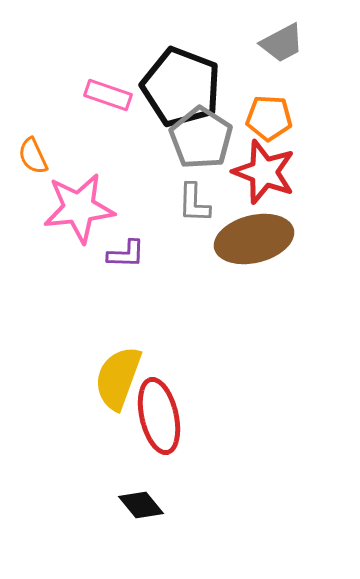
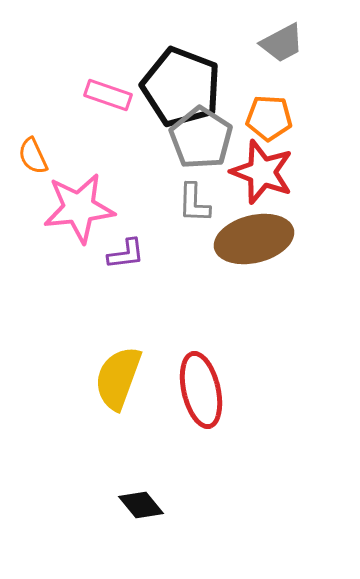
red star: moved 2 px left
purple L-shape: rotated 9 degrees counterclockwise
red ellipse: moved 42 px right, 26 px up
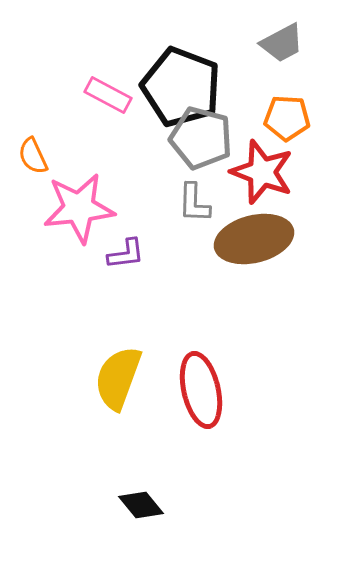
pink rectangle: rotated 9 degrees clockwise
orange pentagon: moved 18 px right
gray pentagon: rotated 18 degrees counterclockwise
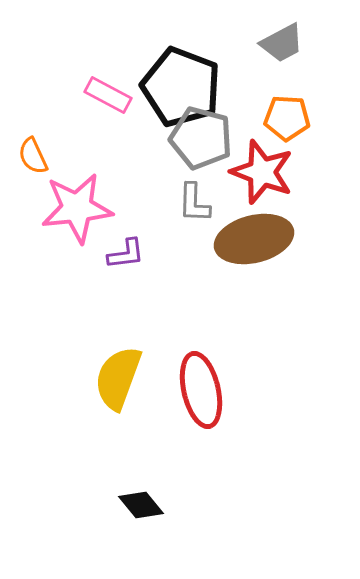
pink star: moved 2 px left
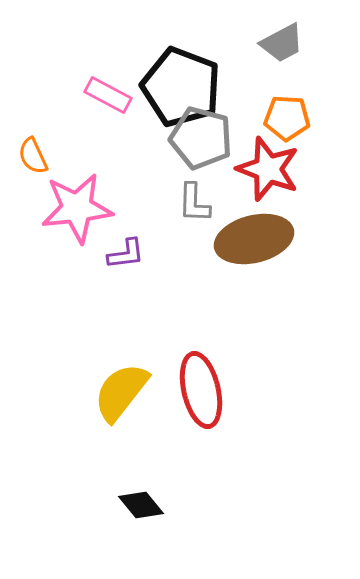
red star: moved 6 px right, 3 px up
yellow semicircle: moved 3 px right, 14 px down; rotated 18 degrees clockwise
